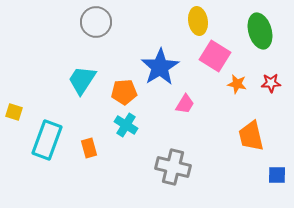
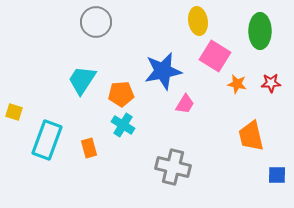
green ellipse: rotated 16 degrees clockwise
blue star: moved 3 px right, 4 px down; rotated 21 degrees clockwise
orange pentagon: moved 3 px left, 2 px down
cyan cross: moved 3 px left
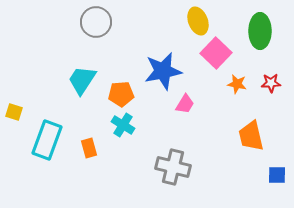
yellow ellipse: rotated 12 degrees counterclockwise
pink square: moved 1 px right, 3 px up; rotated 12 degrees clockwise
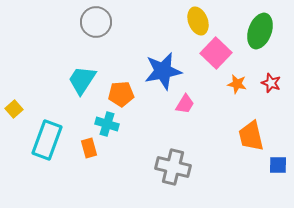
green ellipse: rotated 20 degrees clockwise
red star: rotated 24 degrees clockwise
yellow square: moved 3 px up; rotated 30 degrees clockwise
cyan cross: moved 16 px left, 1 px up; rotated 15 degrees counterclockwise
blue square: moved 1 px right, 10 px up
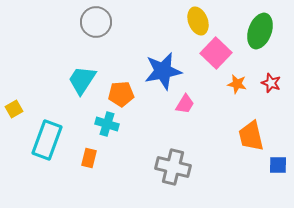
yellow square: rotated 12 degrees clockwise
orange rectangle: moved 10 px down; rotated 30 degrees clockwise
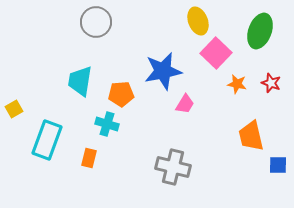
cyan trapezoid: moved 2 px left, 1 px down; rotated 24 degrees counterclockwise
